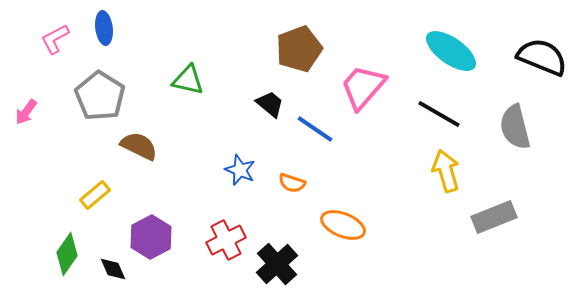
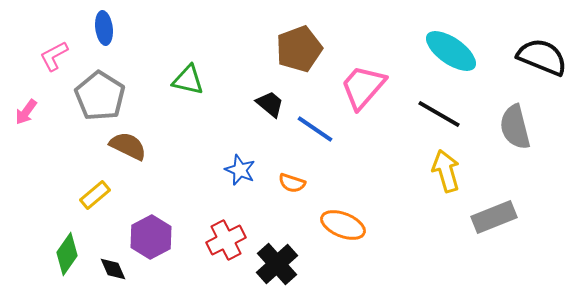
pink L-shape: moved 1 px left, 17 px down
brown semicircle: moved 11 px left
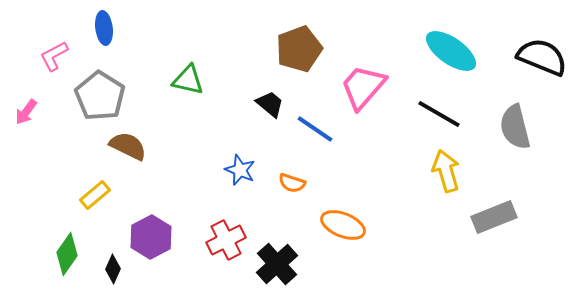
black diamond: rotated 48 degrees clockwise
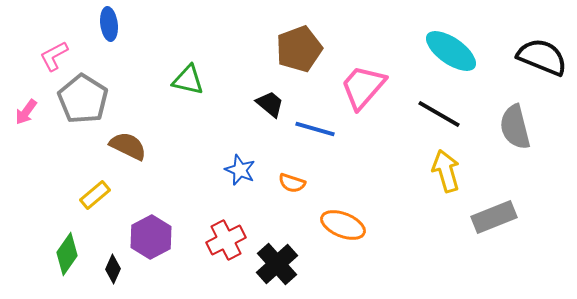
blue ellipse: moved 5 px right, 4 px up
gray pentagon: moved 17 px left, 3 px down
blue line: rotated 18 degrees counterclockwise
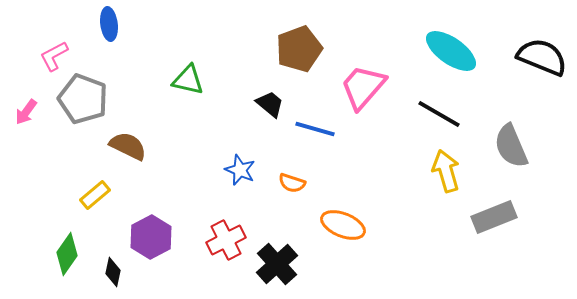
gray pentagon: rotated 12 degrees counterclockwise
gray semicircle: moved 4 px left, 19 px down; rotated 9 degrees counterclockwise
black diamond: moved 3 px down; rotated 12 degrees counterclockwise
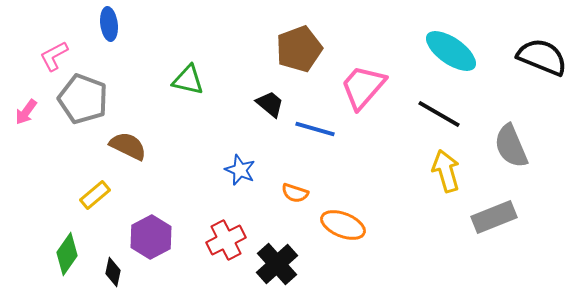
orange semicircle: moved 3 px right, 10 px down
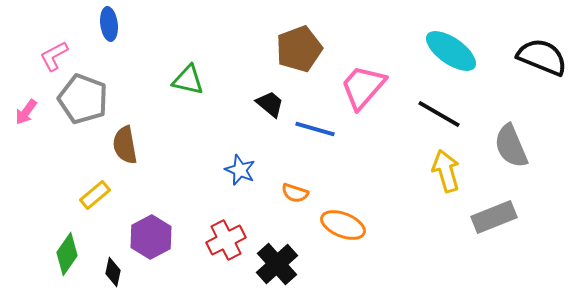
brown semicircle: moved 3 px left, 1 px up; rotated 126 degrees counterclockwise
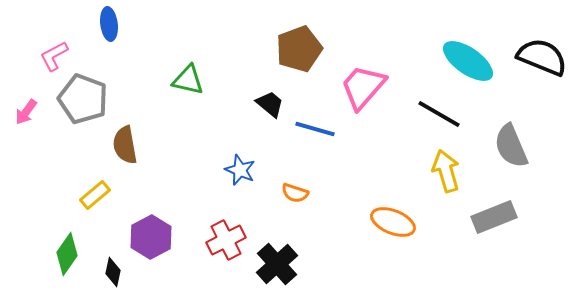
cyan ellipse: moved 17 px right, 10 px down
orange ellipse: moved 50 px right, 3 px up
